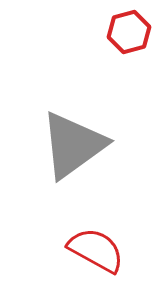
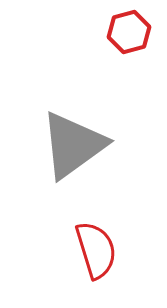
red semicircle: rotated 44 degrees clockwise
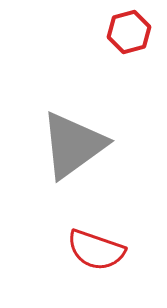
red semicircle: rotated 126 degrees clockwise
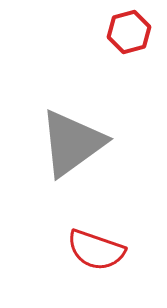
gray triangle: moved 1 px left, 2 px up
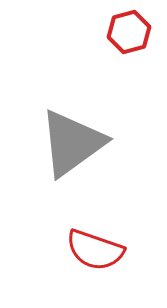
red semicircle: moved 1 px left
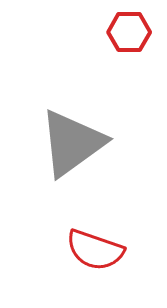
red hexagon: rotated 15 degrees clockwise
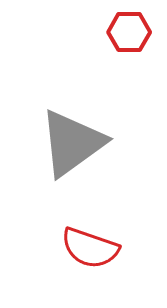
red semicircle: moved 5 px left, 2 px up
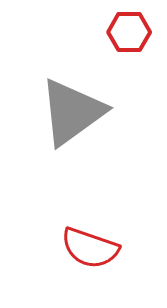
gray triangle: moved 31 px up
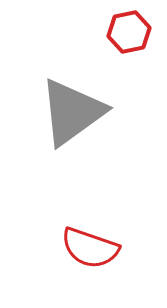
red hexagon: rotated 12 degrees counterclockwise
